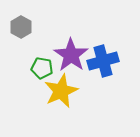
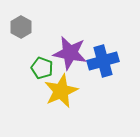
purple star: moved 1 px left, 2 px up; rotated 24 degrees counterclockwise
green pentagon: rotated 10 degrees clockwise
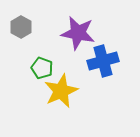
purple star: moved 8 px right, 20 px up
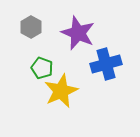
gray hexagon: moved 10 px right
purple star: rotated 12 degrees clockwise
blue cross: moved 3 px right, 3 px down
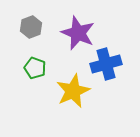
gray hexagon: rotated 10 degrees clockwise
green pentagon: moved 7 px left
yellow star: moved 12 px right
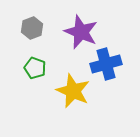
gray hexagon: moved 1 px right, 1 px down
purple star: moved 3 px right, 1 px up
yellow star: rotated 24 degrees counterclockwise
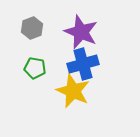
blue cross: moved 23 px left
green pentagon: rotated 10 degrees counterclockwise
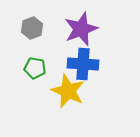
purple star: moved 3 px up; rotated 28 degrees clockwise
blue cross: rotated 20 degrees clockwise
yellow star: moved 5 px left
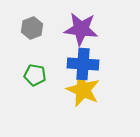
purple star: rotated 28 degrees clockwise
green pentagon: moved 7 px down
yellow star: moved 15 px right, 1 px up
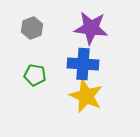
purple star: moved 10 px right, 1 px up
yellow star: moved 3 px right, 6 px down
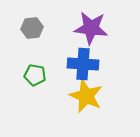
gray hexagon: rotated 15 degrees clockwise
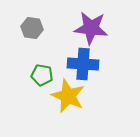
gray hexagon: rotated 15 degrees clockwise
green pentagon: moved 7 px right
yellow star: moved 18 px left
